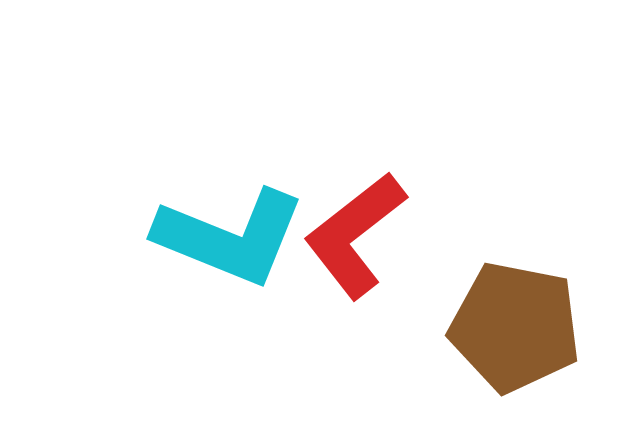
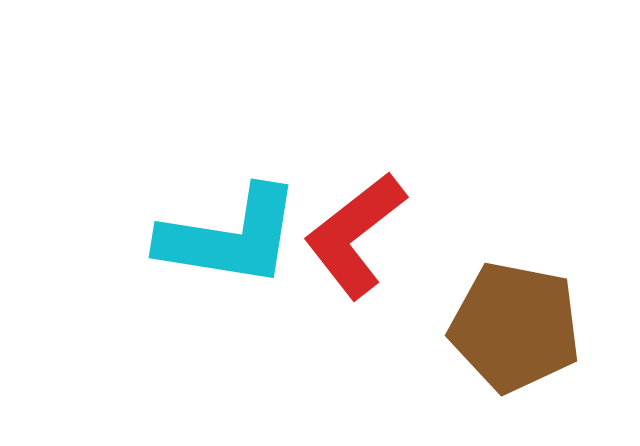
cyan L-shape: rotated 13 degrees counterclockwise
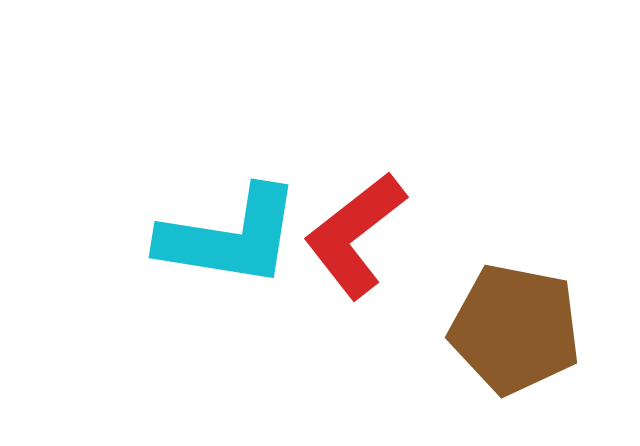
brown pentagon: moved 2 px down
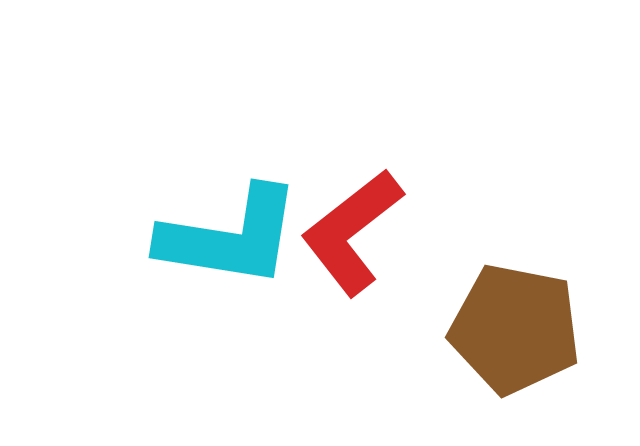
red L-shape: moved 3 px left, 3 px up
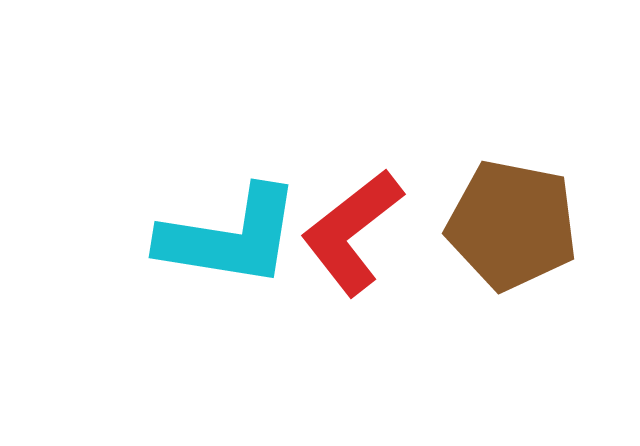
brown pentagon: moved 3 px left, 104 px up
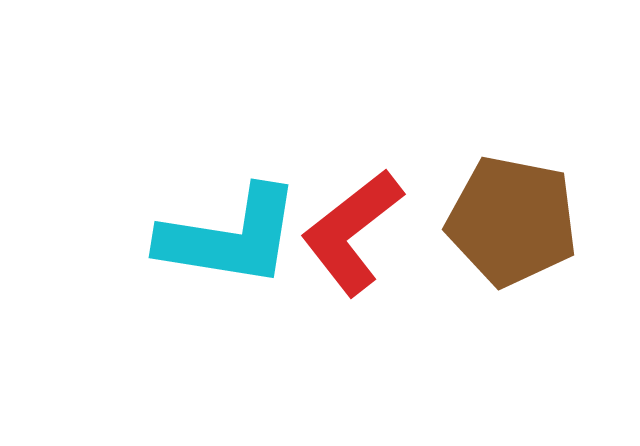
brown pentagon: moved 4 px up
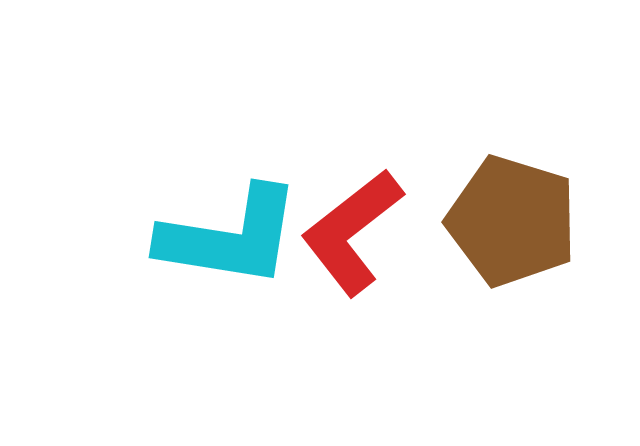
brown pentagon: rotated 6 degrees clockwise
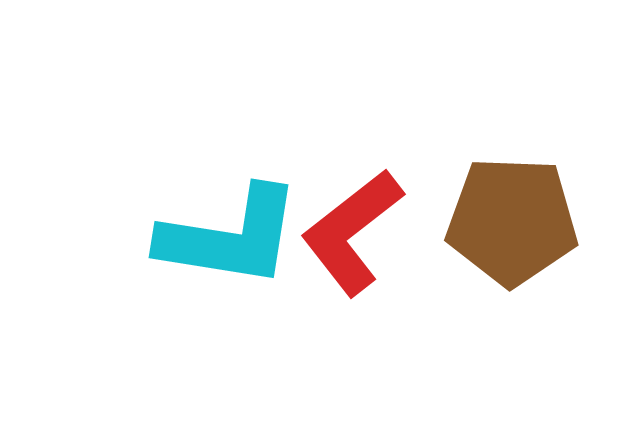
brown pentagon: rotated 15 degrees counterclockwise
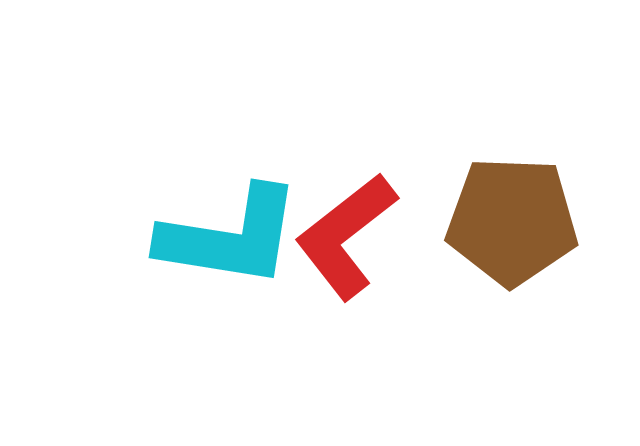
red L-shape: moved 6 px left, 4 px down
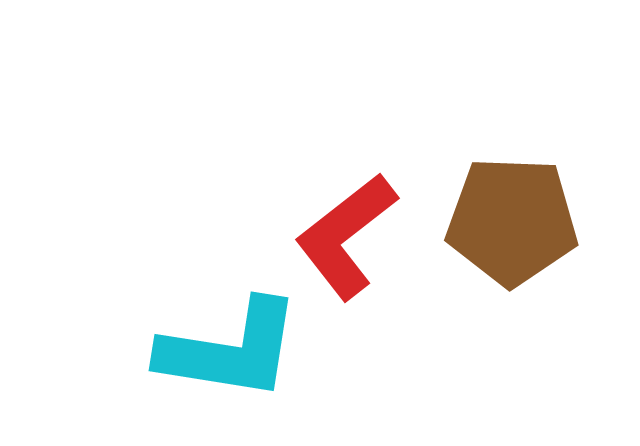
cyan L-shape: moved 113 px down
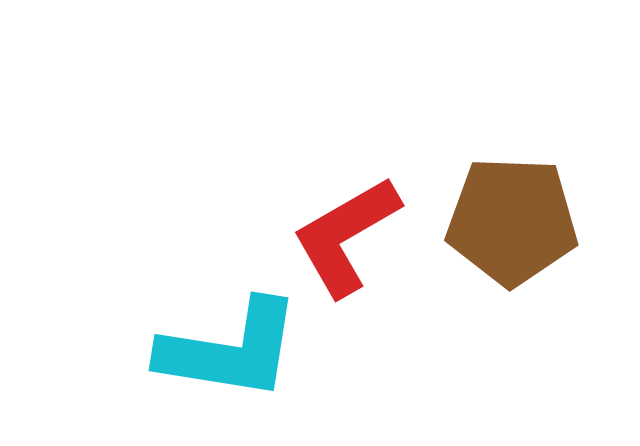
red L-shape: rotated 8 degrees clockwise
